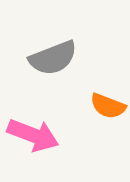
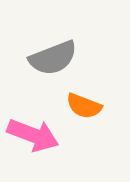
orange semicircle: moved 24 px left
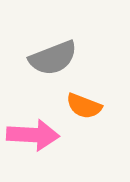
pink arrow: rotated 18 degrees counterclockwise
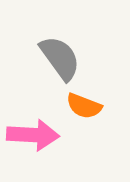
gray semicircle: moved 7 px right; rotated 105 degrees counterclockwise
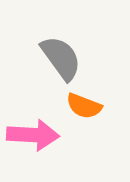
gray semicircle: moved 1 px right
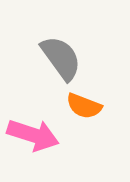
pink arrow: rotated 15 degrees clockwise
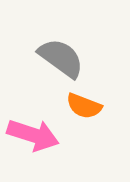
gray semicircle: rotated 18 degrees counterclockwise
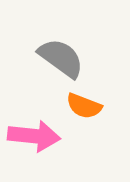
pink arrow: moved 1 px right, 1 px down; rotated 12 degrees counterclockwise
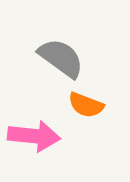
orange semicircle: moved 2 px right, 1 px up
